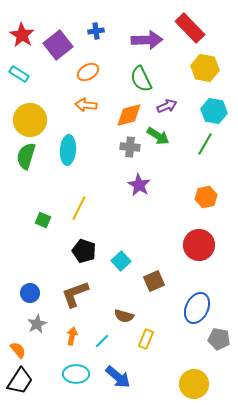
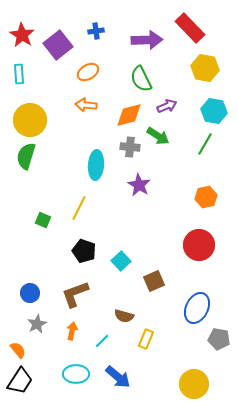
cyan rectangle at (19, 74): rotated 54 degrees clockwise
cyan ellipse at (68, 150): moved 28 px right, 15 px down
orange arrow at (72, 336): moved 5 px up
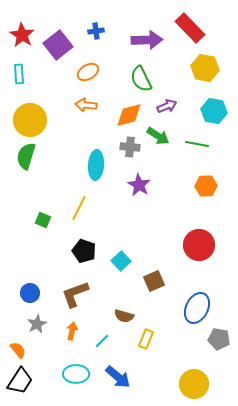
green line at (205, 144): moved 8 px left; rotated 70 degrees clockwise
orange hexagon at (206, 197): moved 11 px up; rotated 10 degrees clockwise
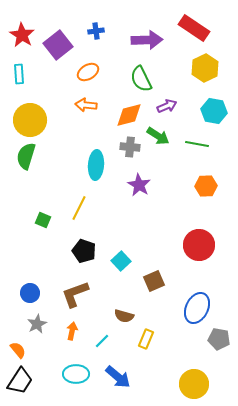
red rectangle at (190, 28): moved 4 px right; rotated 12 degrees counterclockwise
yellow hexagon at (205, 68): rotated 24 degrees clockwise
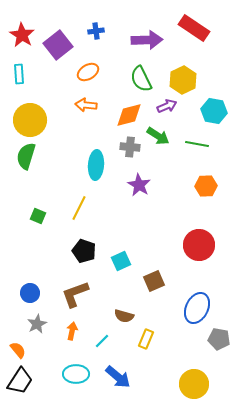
yellow hexagon at (205, 68): moved 22 px left, 12 px down
green square at (43, 220): moved 5 px left, 4 px up
cyan square at (121, 261): rotated 18 degrees clockwise
